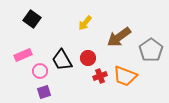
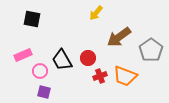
black square: rotated 24 degrees counterclockwise
yellow arrow: moved 11 px right, 10 px up
purple square: rotated 32 degrees clockwise
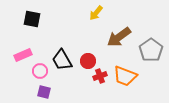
red circle: moved 3 px down
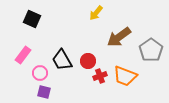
black square: rotated 12 degrees clockwise
pink rectangle: rotated 30 degrees counterclockwise
pink circle: moved 2 px down
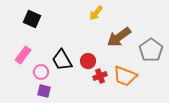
pink circle: moved 1 px right, 1 px up
purple square: moved 1 px up
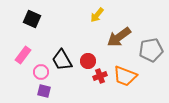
yellow arrow: moved 1 px right, 2 px down
gray pentagon: rotated 25 degrees clockwise
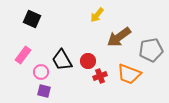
orange trapezoid: moved 4 px right, 2 px up
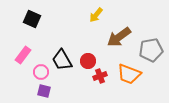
yellow arrow: moved 1 px left
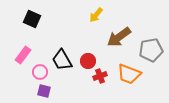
pink circle: moved 1 px left
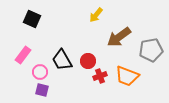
orange trapezoid: moved 2 px left, 2 px down
purple square: moved 2 px left, 1 px up
